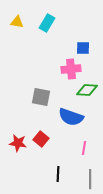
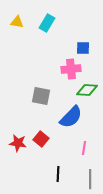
gray square: moved 1 px up
blue semicircle: rotated 65 degrees counterclockwise
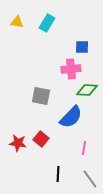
blue square: moved 1 px left, 1 px up
gray line: rotated 36 degrees counterclockwise
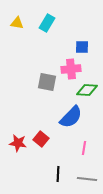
yellow triangle: moved 1 px down
gray square: moved 6 px right, 14 px up
gray line: moved 3 px left; rotated 48 degrees counterclockwise
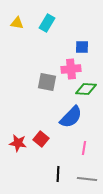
green diamond: moved 1 px left, 1 px up
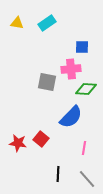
cyan rectangle: rotated 24 degrees clockwise
gray line: rotated 42 degrees clockwise
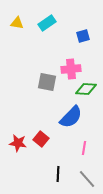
blue square: moved 1 px right, 11 px up; rotated 16 degrees counterclockwise
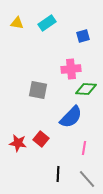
gray square: moved 9 px left, 8 px down
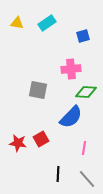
green diamond: moved 3 px down
red square: rotated 21 degrees clockwise
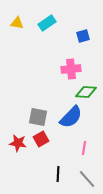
gray square: moved 27 px down
